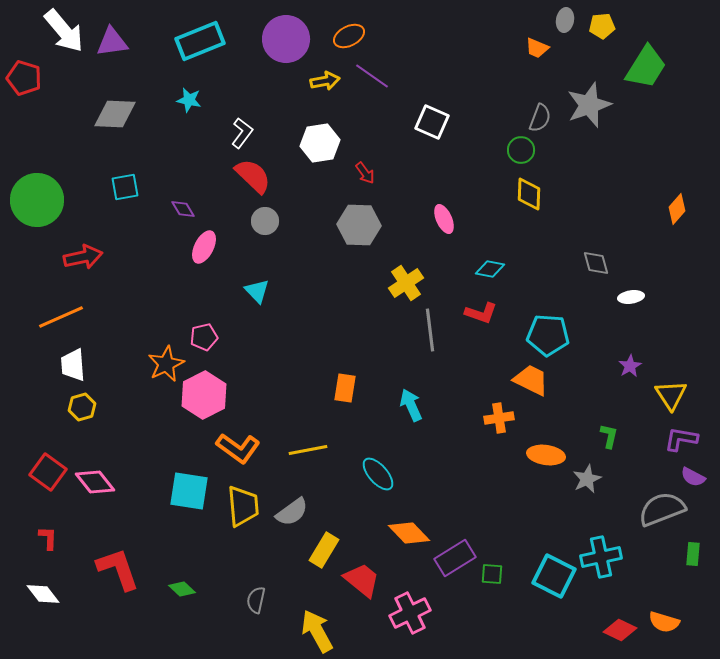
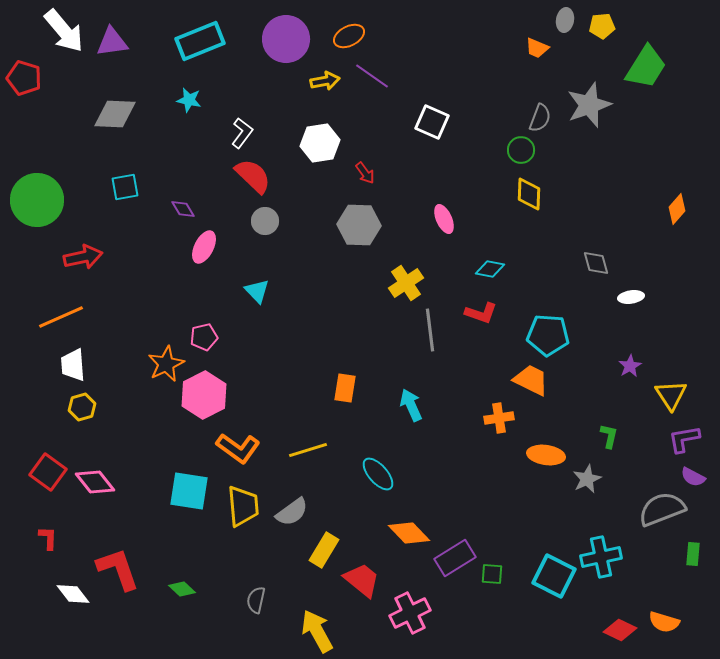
purple L-shape at (681, 439): moved 3 px right; rotated 20 degrees counterclockwise
yellow line at (308, 450): rotated 6 degrees counterclockwise
white diamond at (43, 594): moved 30 px right
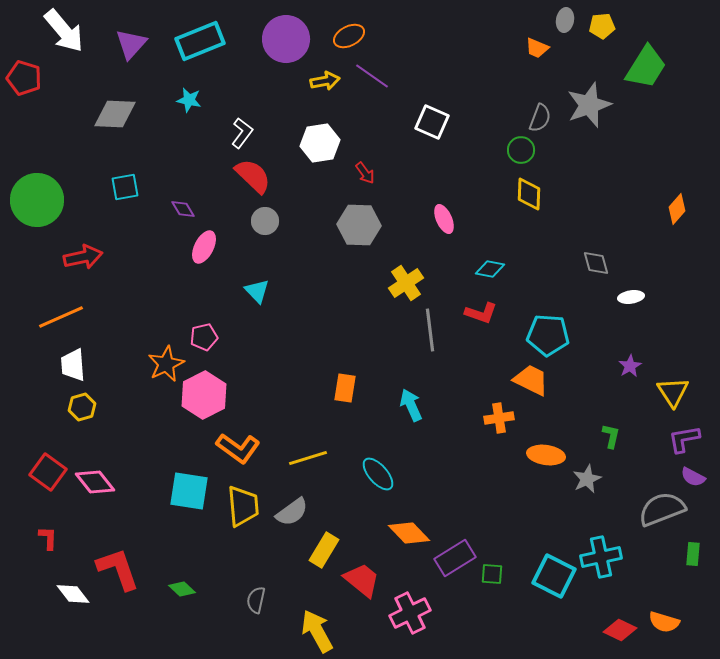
purple triangle at (112, 42): moved 19 px right, 2 px down; rotated 40 degrees counterclockwise
yellow triangle at (671, 395): moved 2 px right, 3 px up
green L-shape at (609, 436): moved 2 px right
yellow line at (308, 450): moved 8 px down
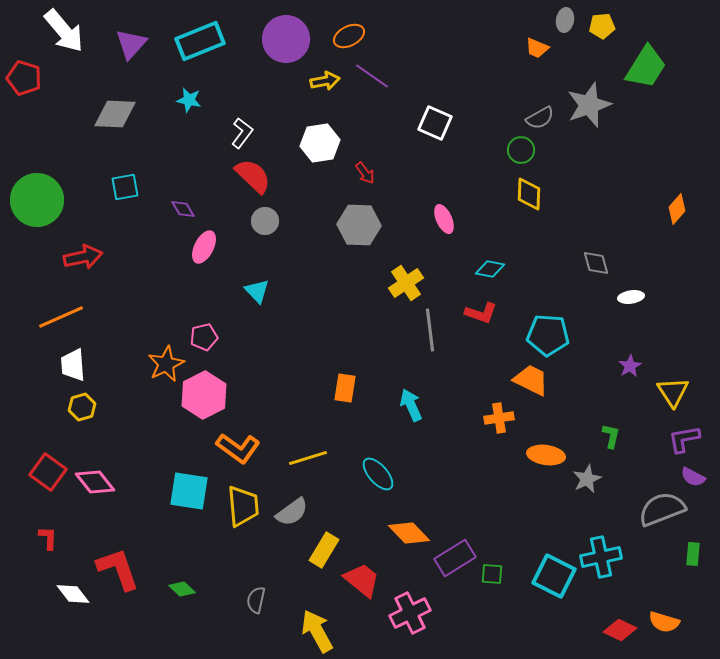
gray semicircle at (540, 118): rotated 40 degrees clockwise
white square at (432, 122): moved 3 px right, 1 px down
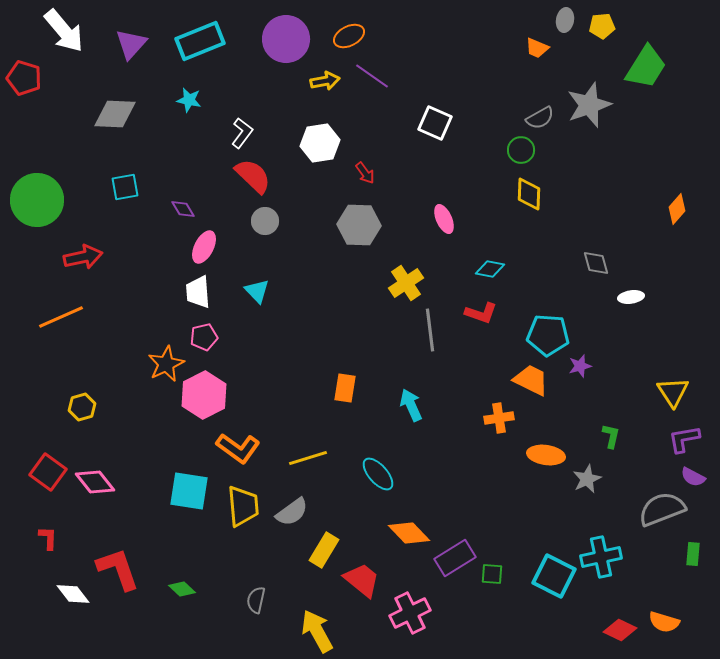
white trapezoid at (73, 365): moved 125 px right, 73 px up
purple star at (630, 366): moved 50 px left; rotated 15 degrees clockwise
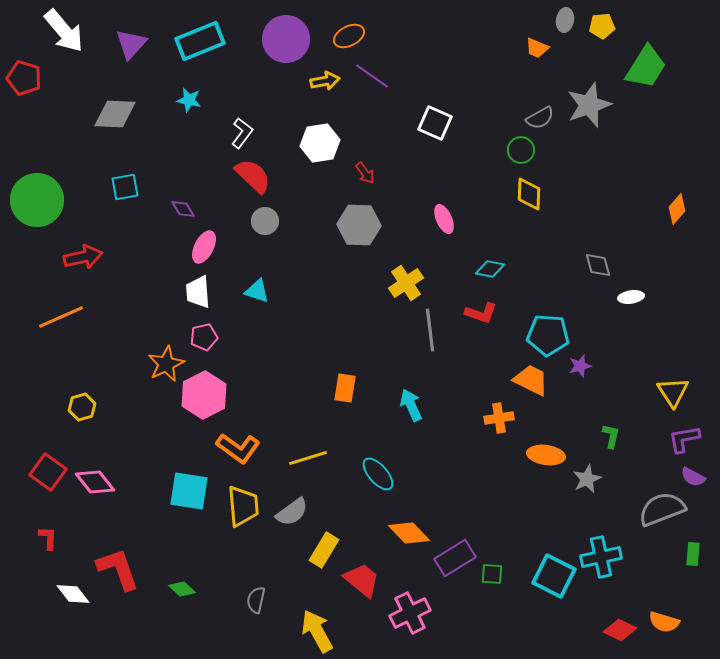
gray diamond at (596, 263): moved 2 px right, 2 px down
cyan triangle at (257, 291): rotated 28 degrees counterclockwise
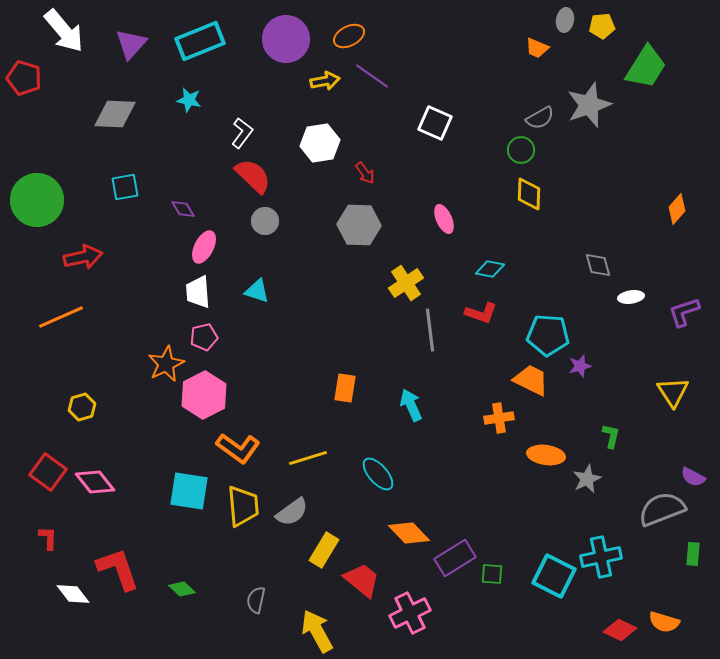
purple L-shape at (684, 439): moved 127 px up; rotated 8 degrees counterclockwise
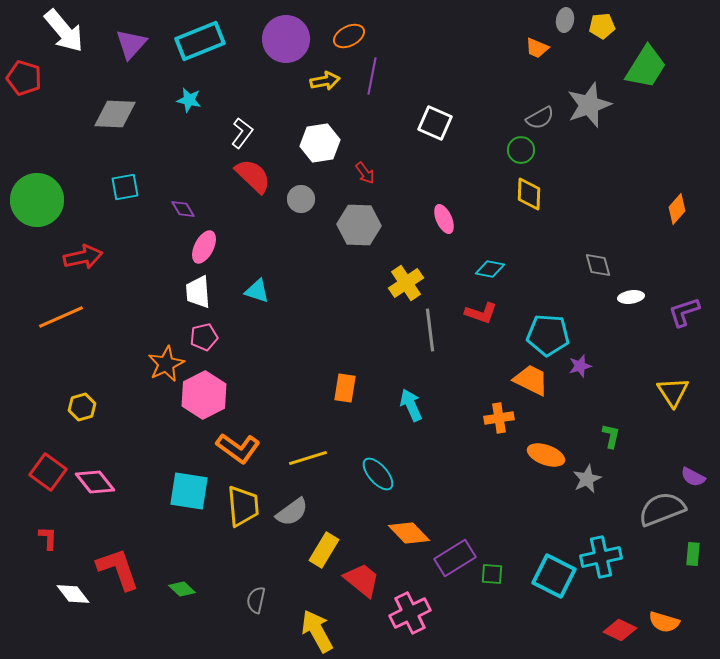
purple line at (372, 76): rotated 66 degrees clockwise
gray circle at (265, 221): moved 36 px right, 22 px up
orange ellipse at (546, 455): rotated 12 degrees clockwise
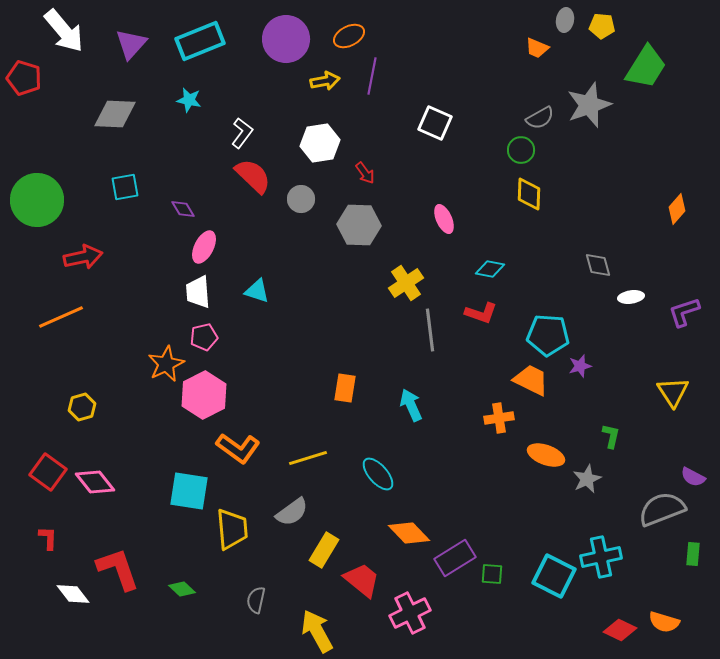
yellow pentagon at (602, 26): rotated 10 degrees clockwise
yellow trapezoid at (243, 506): moved 11 px left, 23 px down
